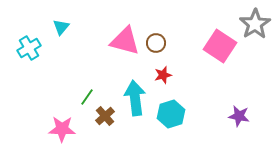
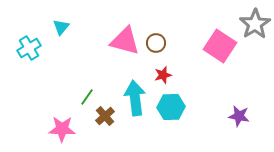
cyan hexagon: moved 7 px up; rotated 16 degrees clockwise
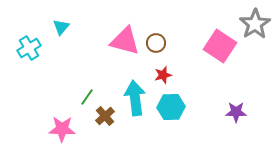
purple star: moved 3 px left, 4 px up; rotated 10 degrees counterclockwise
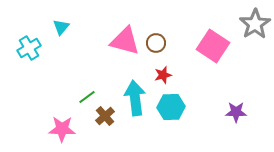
pink square: moved 7 px left
green line: rotated 18 degrees clockwise
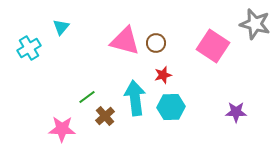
gray star: rotated 24 degrees counterclockwise
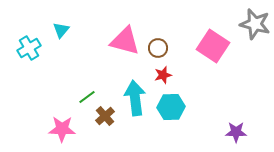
cyan triangle: moved 3 px down
brown circle: moved 2 px right, 5 px down
purple star: moved 20 px down
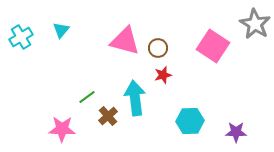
gray star: rotated 16 degrees clockwise
cyan cross: moved 8 px left, 11 px up
cyan hexagon: moved 19 px right, 14 px down
brown cross: moved 3 px right
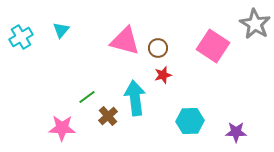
pink star: moved 1 px up
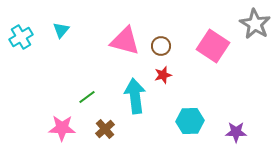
brown circle: moved 3 px right, 2 px up
cyan arrow: moved 2 px up
brown cross: moved 3 px left, 13 px down
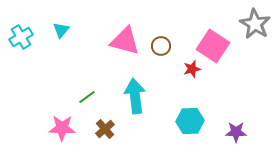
red star: moved 29 px right, 6 px up
